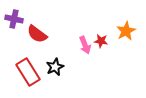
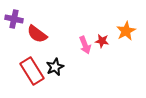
red star: moved 1 px right
red rectangle: moved 4 px right, 1 px up
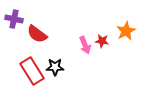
black star: rotated 24 degrees clockwise
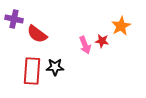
orange star: moved 5 px left, 5 px up
red rectangle: rotated 36 degrees clockwise
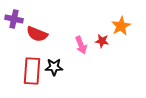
red semicircle: rotated 15 degrees counterclockwise
pink arrow: moved 4 px left
black star: moved 1 px left
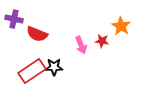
orange star: rotated 12 degrees counterclockwise
red rectangle: rotated 52 degrees clockwise
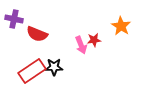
red star: moved 8 px left, 1 px up; rotated 16 degrees counterclockwise
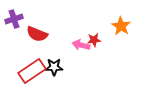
purple cross: rotated 30 degrees counterclockwise
pink arrow: rotated 126 degrees clockwise
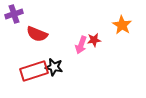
purple cross: moved 5 px up
orange star: moved 1 px right, 1 px up
pink arrow: rotated 84 degrees counterclockwise
black star: rotated 12 degrees clockwise
red rectangle: moved 2 px right; rotated 16 degrees clockwise
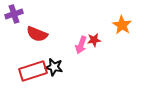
red rectangle: moved 1 px left
